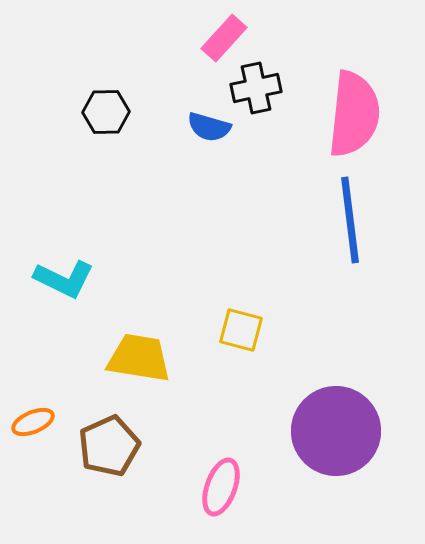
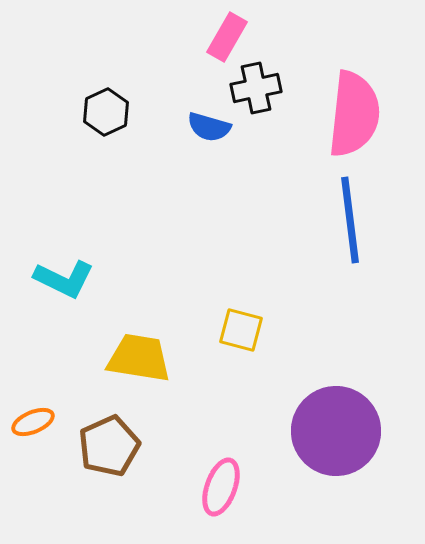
pink rectangle: moved 3 px right, 1 px up; rotated 12 degrees counterclockwise
black hexagon: rotated 24 degrees counterclockwise
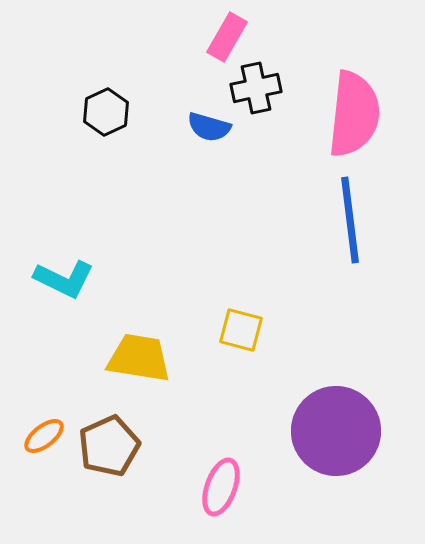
orange ellipse: moved 11 px right, 14 px down; rotated 15 degrees counterclockwise
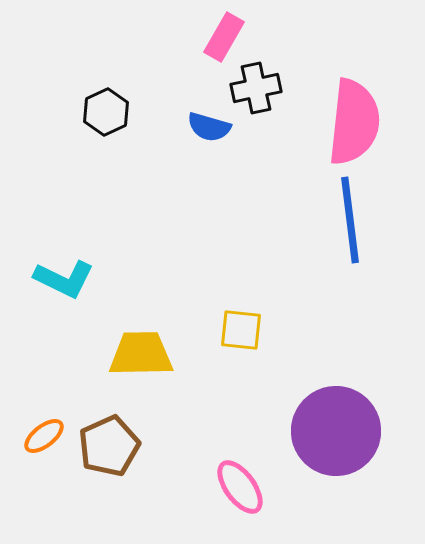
pink rectangle: moved 3 px left
pink semicircle: moved 8 px down
yellow square: rotated 9 degrees counterclockwise
yellow trapezoid: moved 2 px right, 4 px up; rotated 10 degrees counterclockwise
pink ellipse: moved 19 px right; rotated 56 degrees counterclockwise
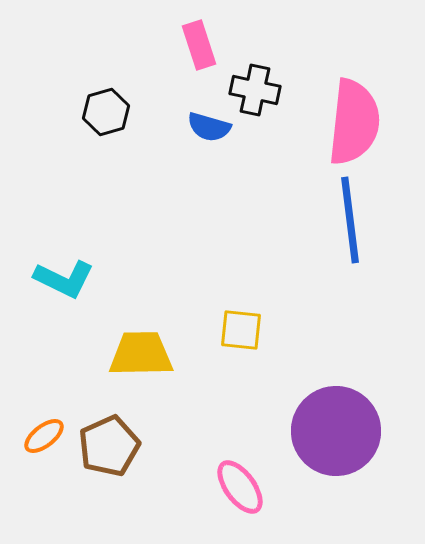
pink rectangle: moved 25 px left, 8 px down; rotated 48 degrees counterclockwise
black cross: moved 1 px left, 2 px down; rotated 24 degrees clockwise
black hexagon: rotated 9 degrees clockwise
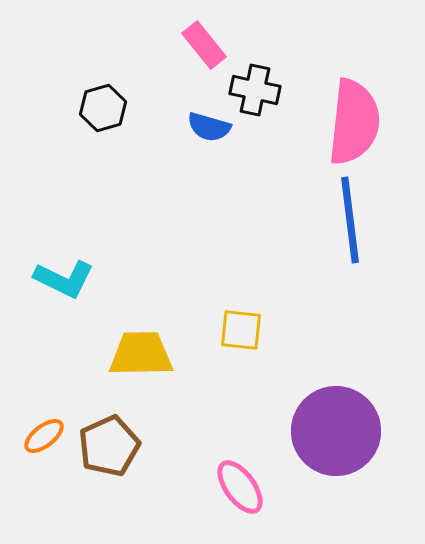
pink rectangle: moved 5 px right; rotated 21 degrees counterclockwise
black hexagon: moved 3 px left, 4 px up
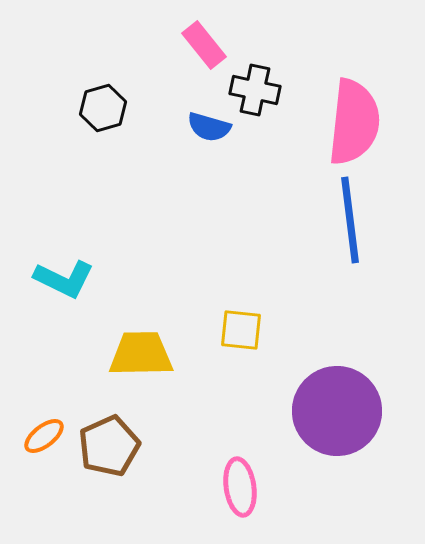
purple circle: moved 1 px right, 20 px up
pink ellipse: rotated 28 degrees clockwise
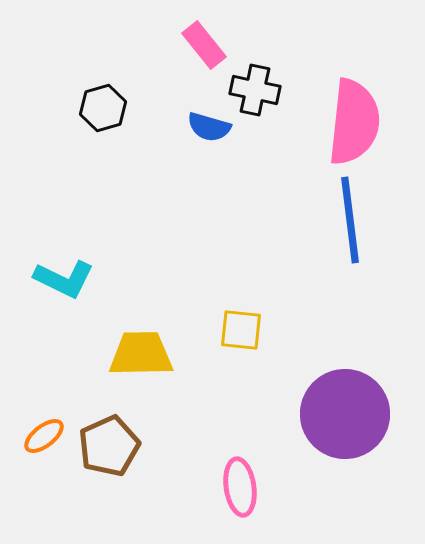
purple circle: moved 8 px right, 3 px down
